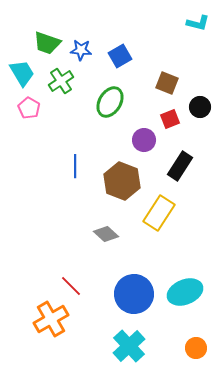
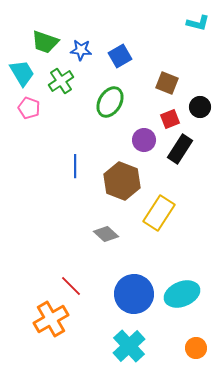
green trapezoid: moved 2 px left, 1 px up
pink pentagon: rotated 10 degrees counterclockwise
black rectangle: moved 17 px up
cyan ellipse: moved 3 px left, 2 px down
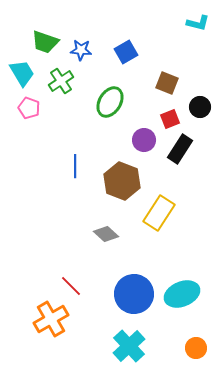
blue square: moved 6 px right, 4 px up
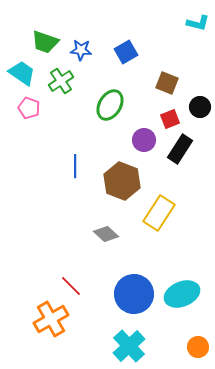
cyan trapezoid: rotated 24 degrees counterclockwise
green ellipse: moved 3 px down
orange circle: moved 2 px right, 1 px up
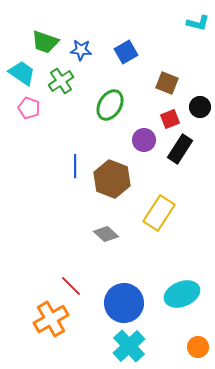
brown hexagon: moved 10 px left, 2 px up
blue circle: moved 10 px left, 9 px down
